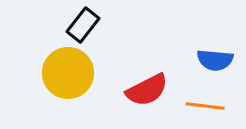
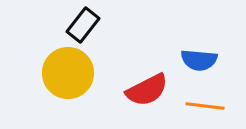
blue semicircle: moved 16 px left
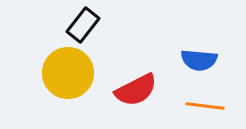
red semicircle: moved 11 px left
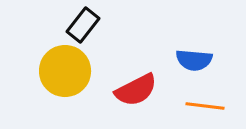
blue semicircle: moved 5 px left
yellow circle: moved 3 px left, 2 px up
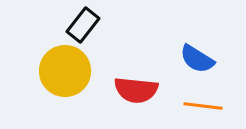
blue semicircle: moved 3 px right, 1 px up; rotated 27 degrees clockwise
red semicircle: rotated 33 degrees clockwise
orange line: moved 2 px left
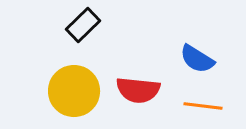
black rectangle: rotated 8 degrees clockwise
yellow circle: moved 9 px right, 20 px down
red semicircle: moved 2 px right
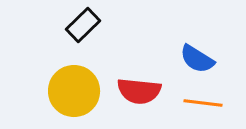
red semicircle: moved 1 px right, 1 px down
orange line: moved 3 px up
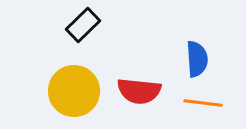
blue semicircle: rotated 126 degrees counterclockwise
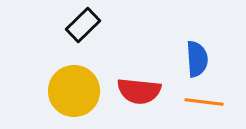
orange line: moved 1 px right, 1 px up
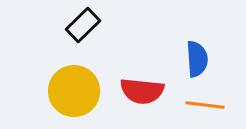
red semicircle: moved 3 px right
orange line: moved 1 px right, 3 px down
